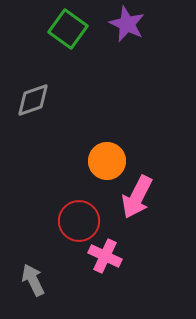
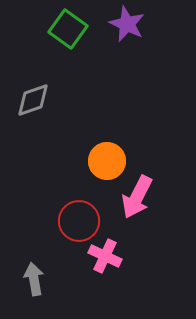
gray arrow: moved 1 px right, 1 px up; rotated 16 degrees clockwise
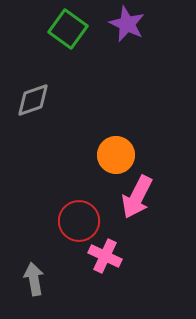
orange circle: moved 9 px right, 6 px up
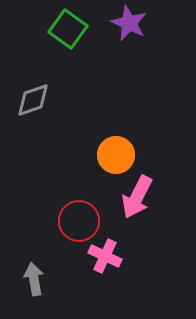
purple star: moved 2 px right, 1 px up
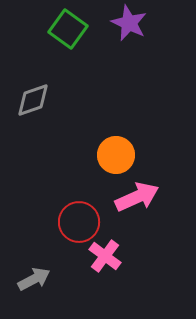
pink arrow: rotated 141 degrees counterclockwise
red circle: moved 1 px down
pink cross: rotated 12 degrees clockwise
gray arrow: rotated 72 degrees clockwise
